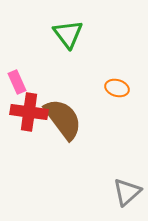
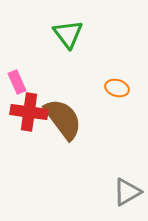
gray triangle: rotated 12 degrees clockwise
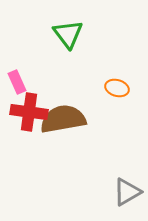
brown semicircle: rotated 63 degrees counterclockwise
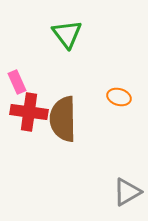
green triangle: moved 1 px left
orange ellipse: moved 2 px right, 9 px down
brown semicircle: rotated 81 degrees counterclockwise
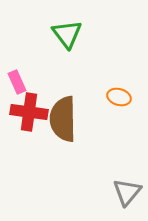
gray triangle: rotated 20 degrees counterclockwise
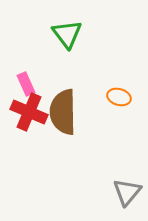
pink rectangle: moved 9 px right, 2 px down
red cross: rotated 15 degrees clockwise
brown semicircle: moved 7 px up
